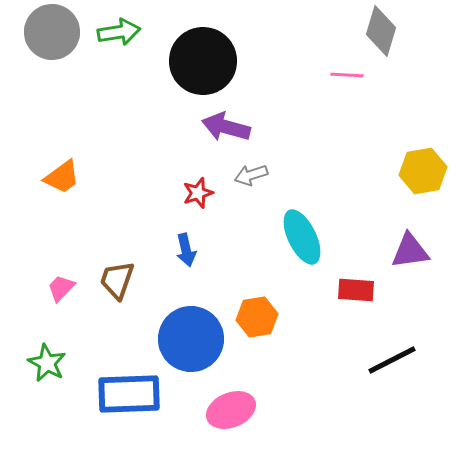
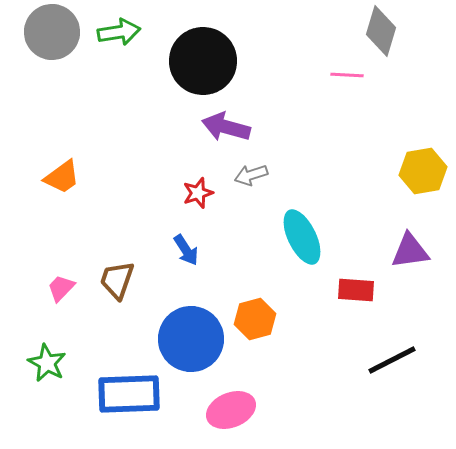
blue arrow: rotated 20 degrees counterclockwise
orange hexagon: moved 2 px left, 2 px down; rotated 6 degrees counterclockwise
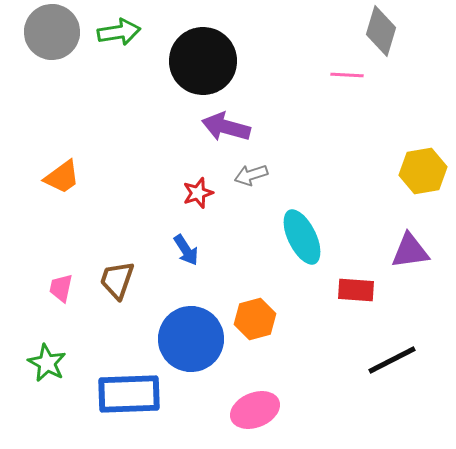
pink trapezoid: rotated 32 degrees counterclockwise
pink ellipse: moved 24 px right
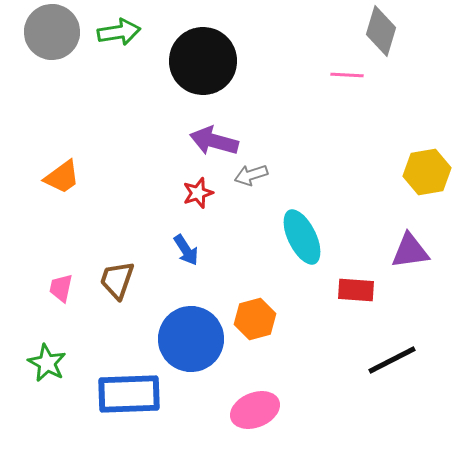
purple arrow: moved 12 px left, 14 px down
yellow hexagon: moved 4 px right, 1 px down
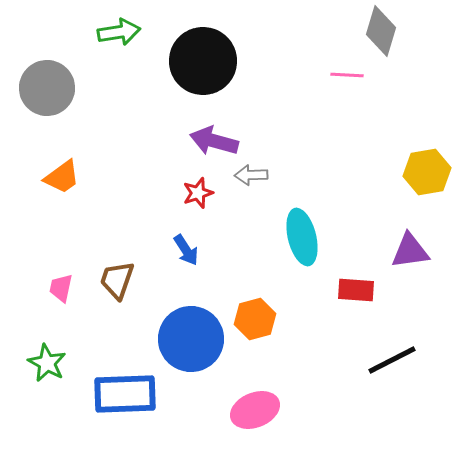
gray circle: moved 5 px left, 56 px down
gray arrow: rotated 16 degrees clockwise
cyan ellipse: rotated 12 degrees clockwise
blue rectangle: moved 4 px left
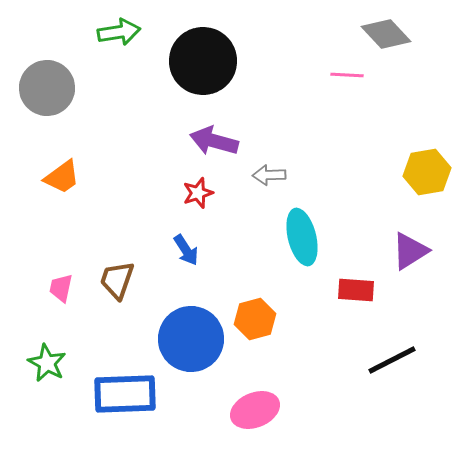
gray diamond: moved 5 px right, 3 px down; rotated 60 degrees counterclockwise
gray arrow: moved 18 px right
purple triangle: rotated 24 degrees counterclockwise
